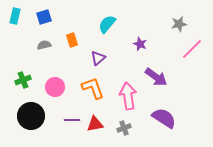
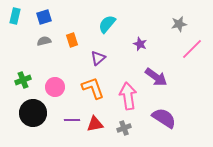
gray semicircle: moved 4 px up
black circle: moved 2 px right, 3 px up
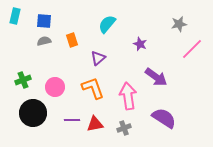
blue square: moved 4 px down; rotated 21 degrees clockwise
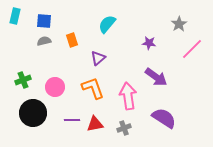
gray star: rotated 21 degrees counterclockwise
purple star: moved 9 px right, 1 px up; rotated 16 degrees counterclockwise
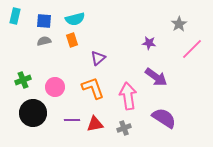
cyan semicircle: moved 32 px left, 5 px up; rotated 144 degrees counterclockwise
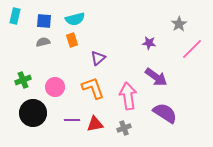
gray semicircle: moved 1 px left, 1 px down
purple semicircle: moved 1 px right, 5 px up
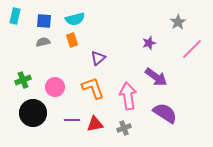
gray star: moved 1 px left, 2 px up
purple star: rotated 24 degrees counterclockwise
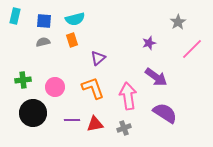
green cross: rotated 14 degrees clockwise
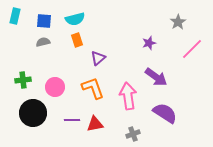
orange rectangle: moved 5 px right
gray cross: moved 9 px right, 6 px down
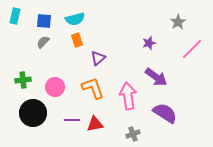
gray semicircle: rotated 32 degrees counterclockwise
